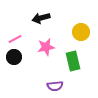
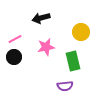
purple semicircle: moved 10 px right
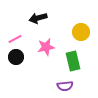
black arrow: moved 3 px left
black circle: moved 2 px right
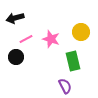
black arrow: moved 23 px left
pink line: moved 11 px right
pink star: moved 5 px right, 8 px up; rotated 30 degrees clockwise
purple semicircle: rotated 112 degrees counterclockwise
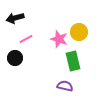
yellow circle: moved 2 px left
pink star: moved 8 px right
black circle: moved 1 px left, 1 px down
purple semicircle: rotated 49 degrees counterclockwise
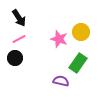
black arrow: moved 4 px right; rotated 108 degrees counterclockwise
yellow circle: moved 2 px right
pink line: moved 7 px left
green rectangle: moved 5 px right, 2 px down; rotated 48 degrees clockwise
purple semicircle: moved 4 px left, 5 px up
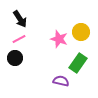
black arrow: moved 1 px right, 1 px down
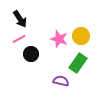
yellow circle: moved 4 px down
black circle: moved 16 px right, 4 px up
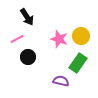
black arrow: moved 7 px right, 2 px up
pink line: moved 2 px left
black circle: moved 3 px left, 3 px down
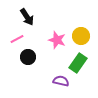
pink star: moved 2 px left, 1 px down
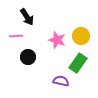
pink line: moved 1 px left, 3 px up; rotated 24 degrees clockwise
